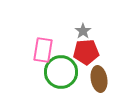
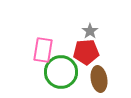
gray star: moved 7 px right
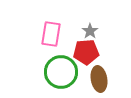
pink rectangle: moved 8 px right, 16 px up
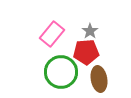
pink rectangle: moved 1 px right; rotated 30 degrees clockwise
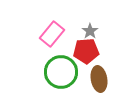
red pentagon: moved 1 px up
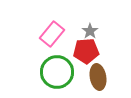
green circle: moved 4 px left
brown ellipse: moved 1 px left, 2 px up
